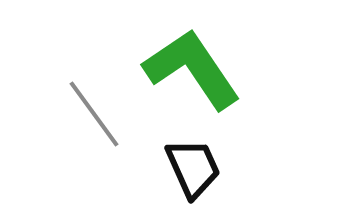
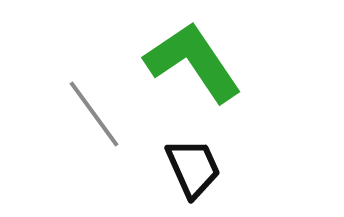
green L-shape: moved 1 px right, 7 px up
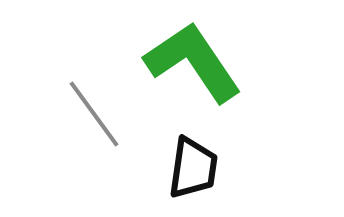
black trapezoid: rotated 32 degrees clockwise
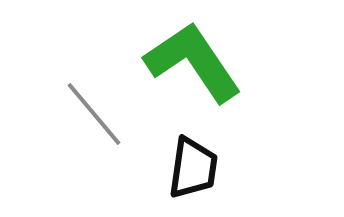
gray line: rotated 4 degrees counterclockwise
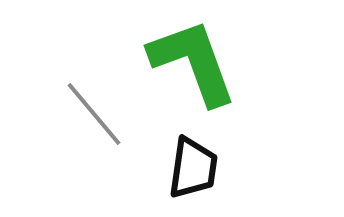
green L-shape: rotated 14 degrees clockwise
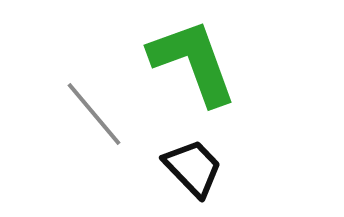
black trapezoid: rotated 52 degrees counterclockwise
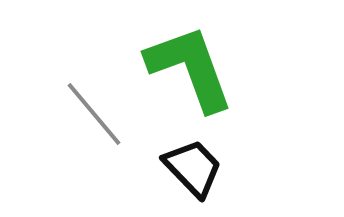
green L-shape: moved 3 px left, 6 px down
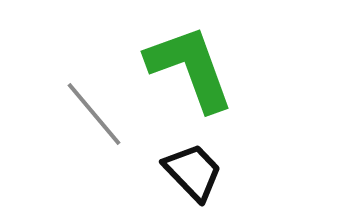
black trapezoid: moved 4 px down
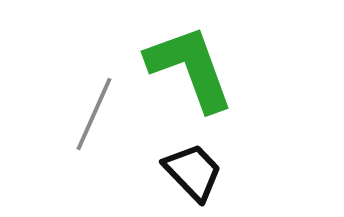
gray line: rotated 64 degrees clockwise
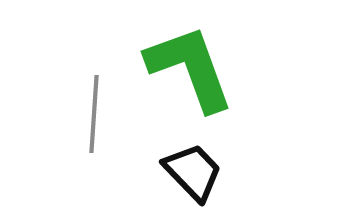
gray line: rotated 20 degrees counterclockwise
